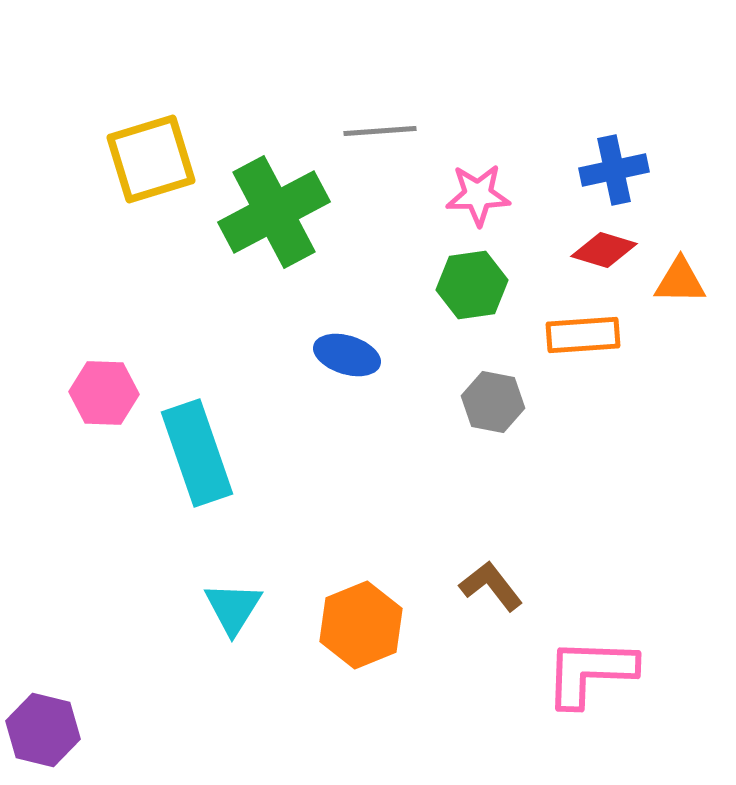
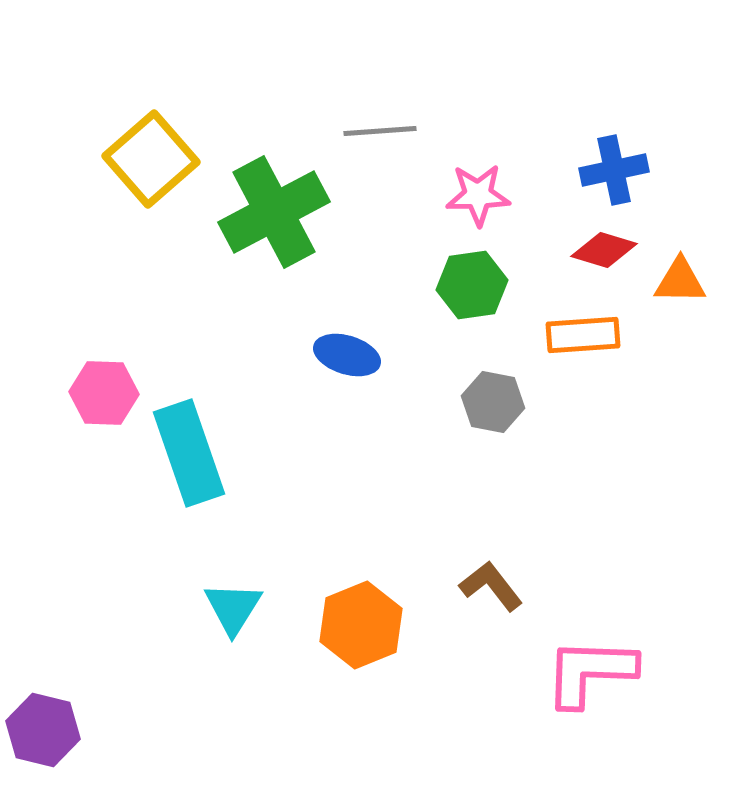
yellow square: rotated 24 degrees counterclockwise
cyan rectangle: moved 8 px left
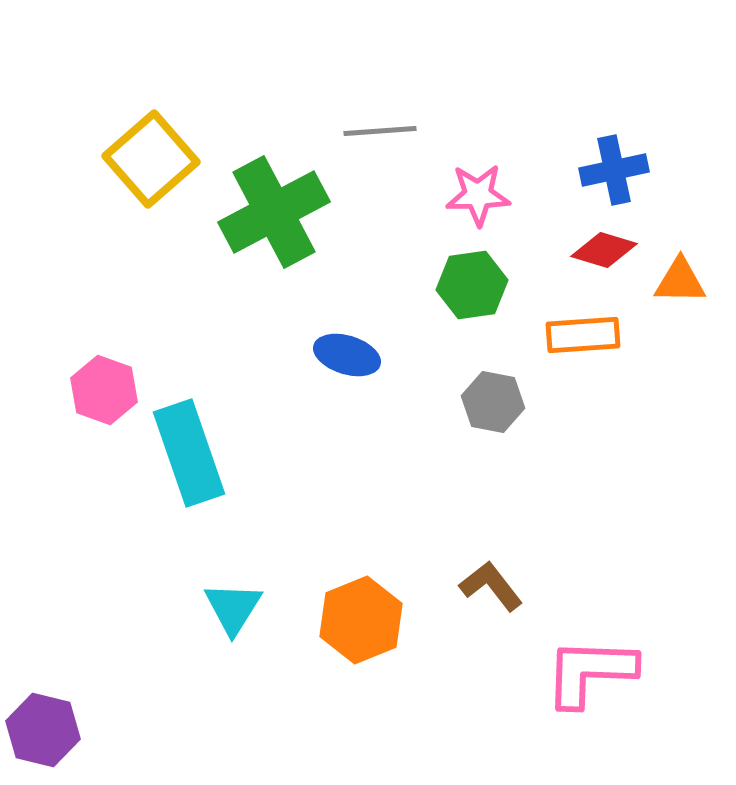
pink hexagon: moved 3 px up; rotated 18 degrees clockwise
orange hexagon: moved 5 px up
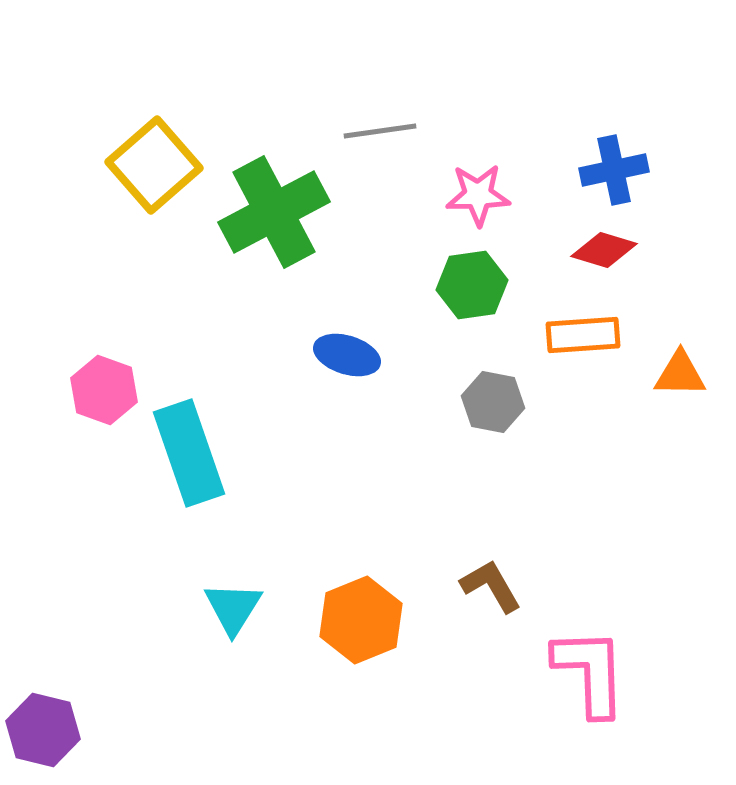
gray line: rotated 4 degrees counterclockwise
yellow square: moved 3 px right, 6 px down
orange triangle: moved 93 px down
brown L-shape: rotated 8 degrees clockwise
pink L-shape: rotated 86 degrees clockwise
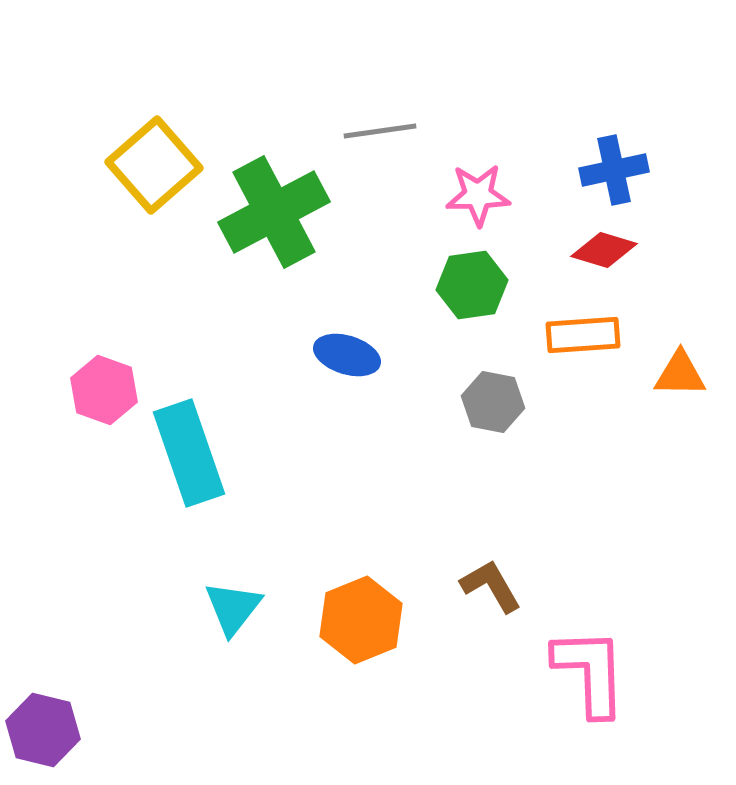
cyan triangle: rotated 6 degrees clockwise
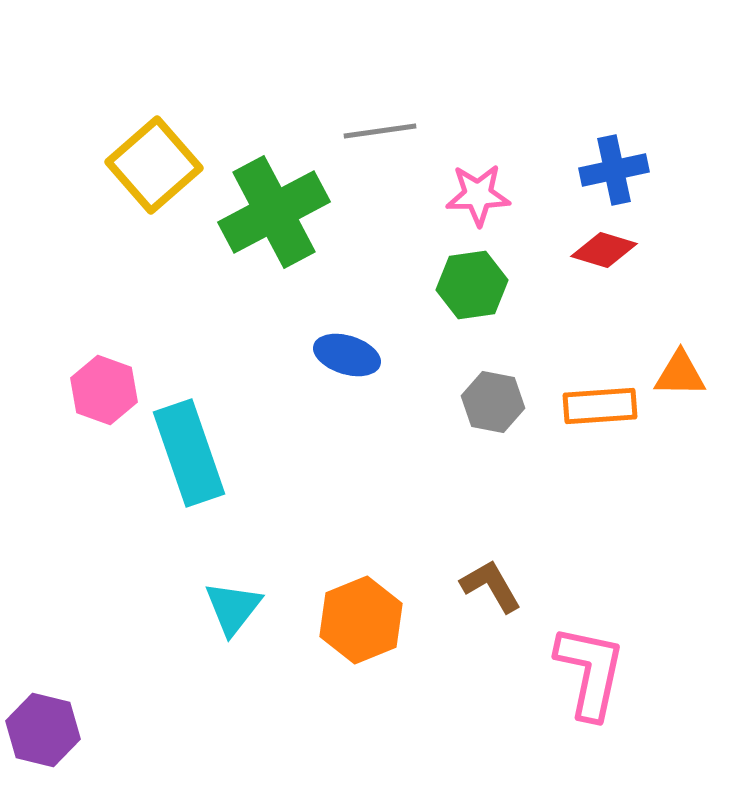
orange rectangle: moved 17 px right, 71 px down
pink L-shape: rotated 14 degrees clockwise
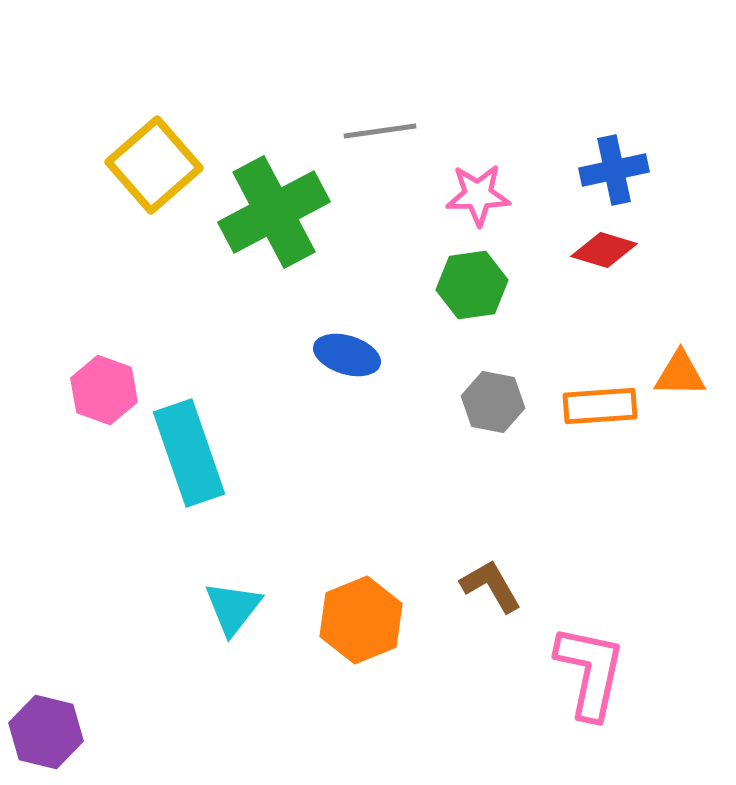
purple hexagon: moved 3 px right, 2 px down
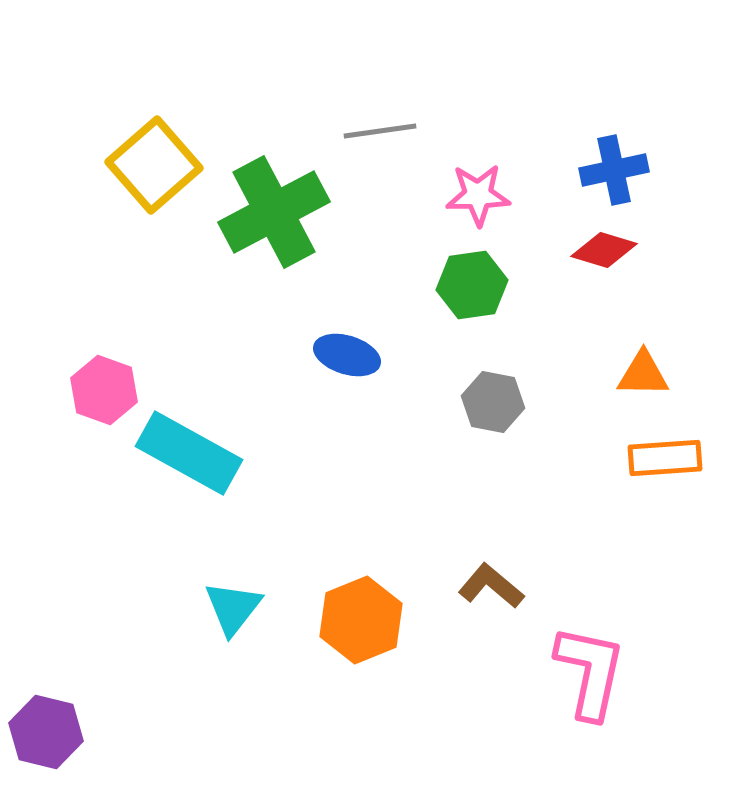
orange triangle: moved 37 px left
orange rectangle: moved 65 px right, 52 px down
cyan rectangle: rotated 42 degrees counterclockwise
brown L-shape: rotated 20 degrees counterclockwise
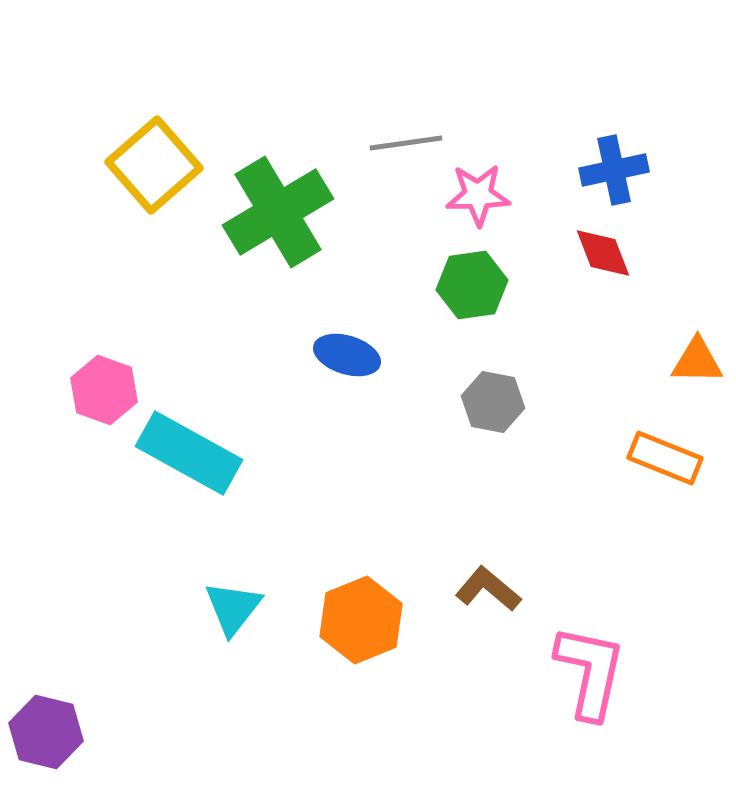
gray line: moved 26 px right, 12 px down
green cross: moved 4 px right; rotated 3 degrees counterclockwise
red diamond: moved 1 px left, 3 px down; rotated 52 degrees clockwise
orange triangle: moved 54 px right, 13 px up
orange rectangle: rotated 26 degrees clockwise
brown L-shape: moved 3 px left, 3 px down
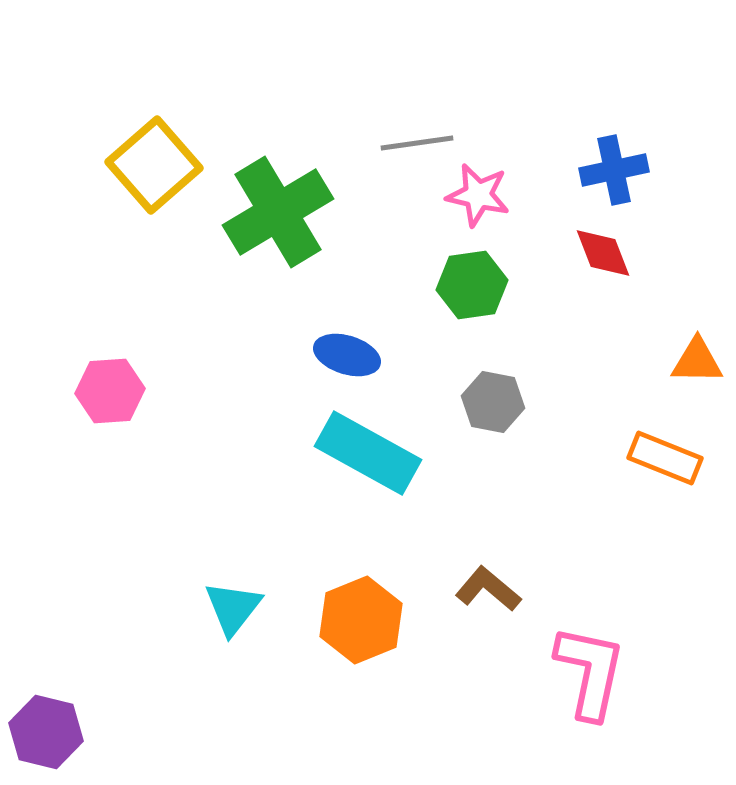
gray line: moved 11 px right
pink star: rotated 14 degrees clockwise
pink hexagon: moved 6 px right, 1 px down; rotated 24 degrees counterclockwise
cyan rectangle: moved 179 px right
